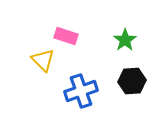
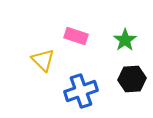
pink rectangle: moved 10 px right
black hexagon: moved 2 px up
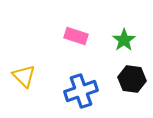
green star: moved 1 px left
yellow triangle: moved 19 px left, 16 px down
black hexagon: rotated 12 degrees clockwise
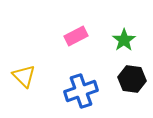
pink rectangle: rotated 45 degrees counterclockwise
